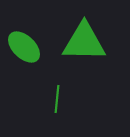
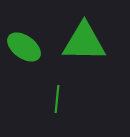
green ellipse: rotated 8 degrees counterclockwise
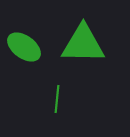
green triangle: moved 1 px left, 2 px down
